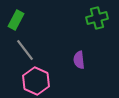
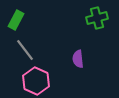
purple semicircle: moved 1 px left, 1 px up
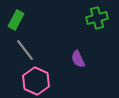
purple semicircle: rotated 18 degrees counterclockwise
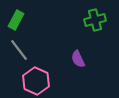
green cross: moved 2 px left, 2 px down
gray line: moved 6 px left
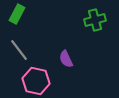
green rectangle: moved 1 px right, 6 px up
purple semicircle: moved 12 px left
pink hexagon: rotated 12 degrees counterclockwise
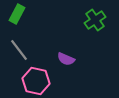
green cross: rotated 20 degrees counterclockwise
purple semicircle: rotated 42 degrees counterclockwise
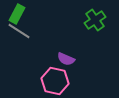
gray line: moved 19 px up; rotated 20 degrees counterclockwise
pink hexagon: moved 19 px right
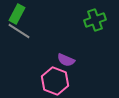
green cross: rotated 15 degrees clockwise
purple semicircle: moved 1 px down
pink hexagon: rotated 8 degrees clockwise
